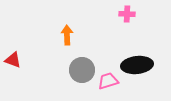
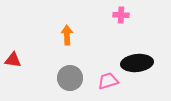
pink cross: moved 6 px left, 1 px down
red triangle: rotated 12 degrees counterclockwise
black ellipse: moved 2 px up
gray circle: moved 12 px left, 8 px down
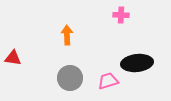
red triangle: moved 2 px up
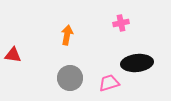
pink cross: moved 8 px down; rotated 14 degrees counterclockwise
orange arrow: rotated 12 degrees clockwise
red triangle: moved 3 px up
pink trapezoid: moved 1 px right, 2 px down
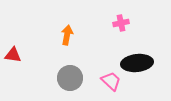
pink trapezoid: moved 2 px right, 2 px up; rotated 60 degrees clockwise
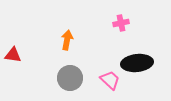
orange arrow: moved 5 px down
pink trapezoid: moved 1 px left, 1 px up
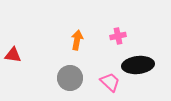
pink cross: moved 3 px left, 13 px down
orange arrow: moved 10 px right
black ellipse: moved 1 px right, 2 px down
pink trapezoid: moved 2 px down
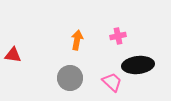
pink trapezoid: moved 2 px right
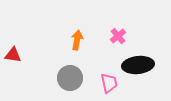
pink cross: rotated 28 degrees counterclockwise
pink trapezoid: moved 3 px left, 1 px down; rotated 35 degrees clockwise
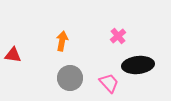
orange arrow: moved 15 px left, 1 px down
pink trapezoid: rotated 30 degrees counterclockwise
